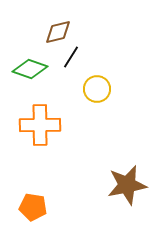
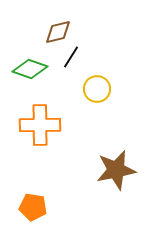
brown star: moved 11 px left, 15 px up
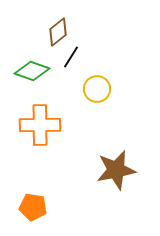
brown diamond: rotated 24 degrees counterclockwise
green diamond: moved 2 px right, 2 px down
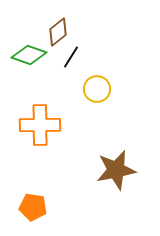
green diamond: moved 3 px left, 16 px up
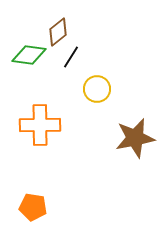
green diamond: rotated 12 degrees counterclockwise
brown star: moved 19 px right, 32 px up
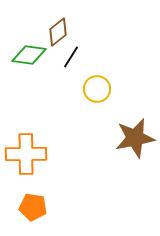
orange cross: moved 14 px left, 29 px down
